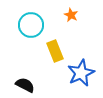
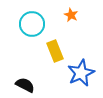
cyan circle: moved 1 px right, 1 px up
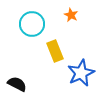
black semicircle: moved 8 px left, 1 px up
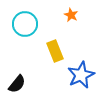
cyan circle: moved 7 px left
blue star: moved 2 px down
black semicircle: rotated 102 degrees clockwise
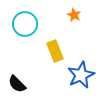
orange star: moved 3 px right
black semicircle: rotated 96 degrees clockwise
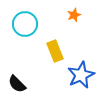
orange star: rotated 24 degrees clockwise
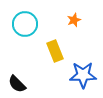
orange star: moved 5 px down
blue star: moved 2 px right; rotated 24 degrees clockwise
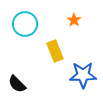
orange star: rotated 16 degrees counterclockwise
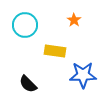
cyan circle: moved 1 px down
yellow rectangle: rotated 60 degrees counterclockwise
black semicircle: moved 11 px right
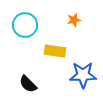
orange star: rotated 24 degrees clockwise
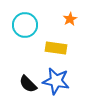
orange star: moved 4 px left, 1 px up; rotated 16 degrees counterclockwise
yellow rectangle: moved 1 px right, 3 px up
blue star: moved 27 px left, 6 px down; rotated 12 degrees clockwise
